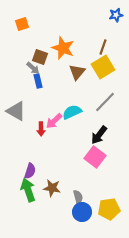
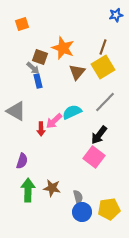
pink square: moved 1 px left
purple semicircle: moved 8 px left, 10 px up
green arrow: rotated 20 degrees clockwise
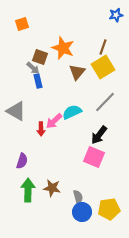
pink square: rotated 15 degrees counterclockwise
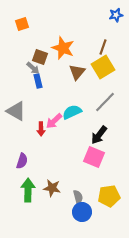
yellow pentagon: moved 13 px up
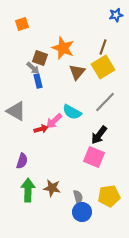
brown square: moved 1 px down
cyan semicircle: rotated 126 degrees counterclockwise
red arrow: rotated 104 degrees counterclockwise
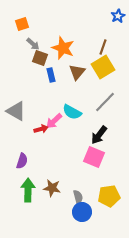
blue star: moved 2 px right, 1 px down; rotated 16 degrees counterclockwise
gray arrow: moved 24 px up
blue rectangle: moved 13 px right, 6 px up
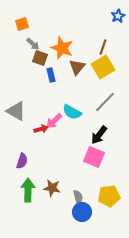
orange star: moved 1 px left
brown triangle: moved 5 px up
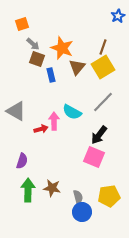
brown square: moved 3 px left, 1 px down
gray line: moved 2 px left
pink arrow: rotated 132 degrees clockwise
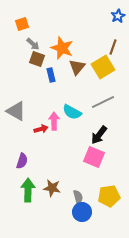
brown line: moved 10 px right
gray line: rotated 20 degrees clockwise
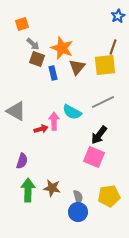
yellow square: moved 2 px right, 2 px up; rotated 25 degrees clockwise
blue rectangle: moved 2 px right, 2 px up
blue circle: moved 4 px left
